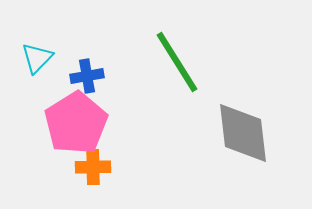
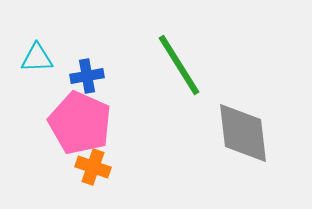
cyan triangle: rotated 44 degrees clockwise
green line: moved 2 px right, 3 px down
pink pentagon: moved 4 px right; rotated 16 degrees counterclockwise
orange cross: rotated 20 degrees clockwise
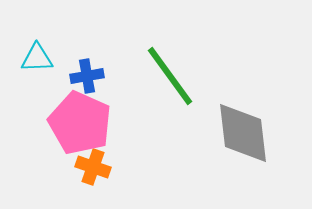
green line: moved 9 px left, 11 px down; rotated 4 degrees counterclockwise
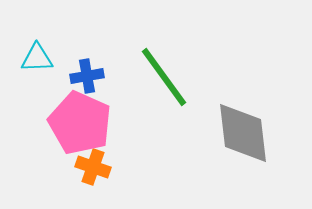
green line: moved 6 px left, 1 px down
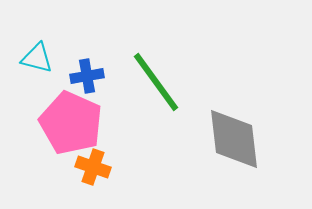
cyan triangle: rotated 16 degrees clockwise
green line: moved 8 px left, 5 px down
pink pentagon: moved 9 px left
gray diamond: moved 9 px left, 6 px down
